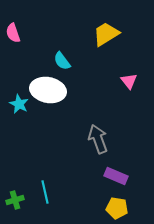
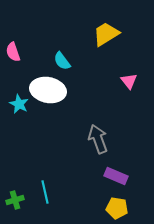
pink semicircle: moved 19 px down
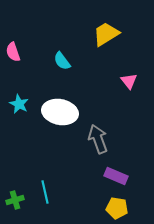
white ellipse: moved 12 px right, 22 px down
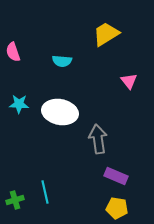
cyan semicircle: rotated 48 degrees counterclockwise
cyan star: rotated 24 degrees counterclockwise
gray arrow: rotated 12 degrees clockwise
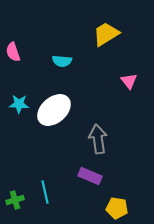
white ellipse: moved 6 px left, 2 px up; rotated 52 degrees counterclockwise
purple rectangle: moved 26 px left
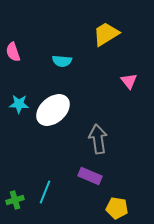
white ellipse: moved 1 px left
cyan line: rotated 35 degrees clockwise
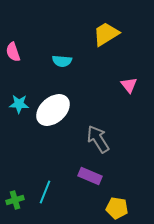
pink triangle: moved 4 px down
gray arrow: rotated 24 degrees counterclockwise
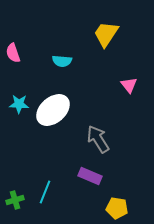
yellow trapezoid: rotated 24 degrees counterclockwise
pink semicircle: moved 1 px down
